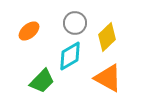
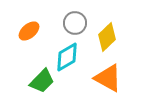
cyan diamond: moved 3 px left, 1 px down
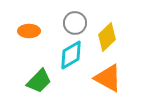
orange ellipse: rotated 40 degrees clockwise
cyan diamond: moved 4 px right, 2 px up
green trapezoid: moved 3 px left
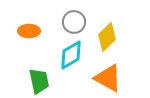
gray circle: moved 1 px left, 1 px up
green trapezoid: rotated 56 degrees counterclockwise
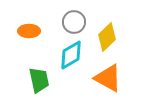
green trapezoid: moved 1 px up
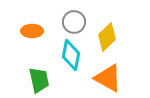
orange ellipse: moved 3 px right
cyan diamond: rotated 48 degrees counterclockwise
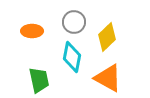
cyan diamond: moved 1 px right, 2 px down
